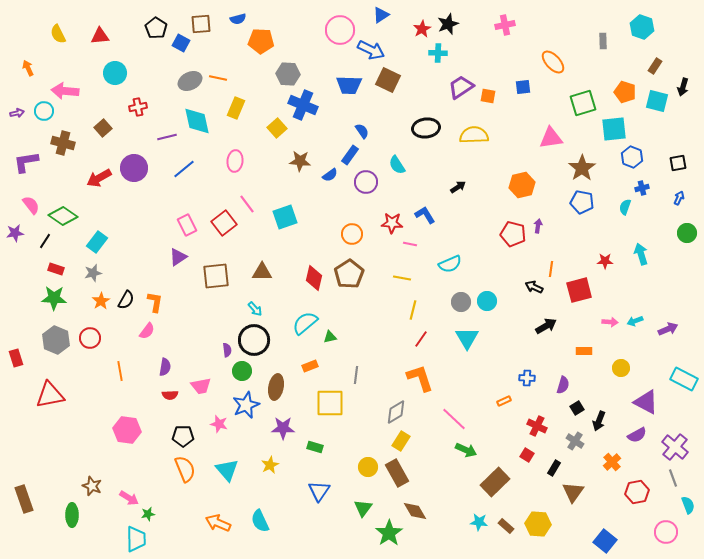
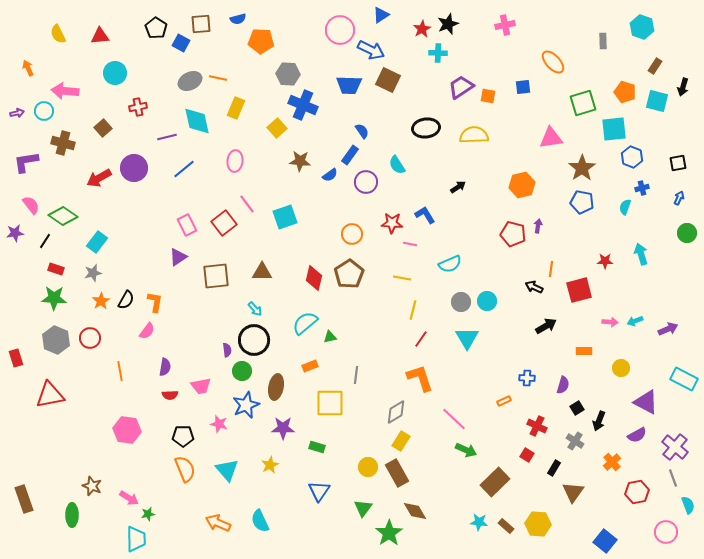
green rectangle at (315, 447): moved 2 px right
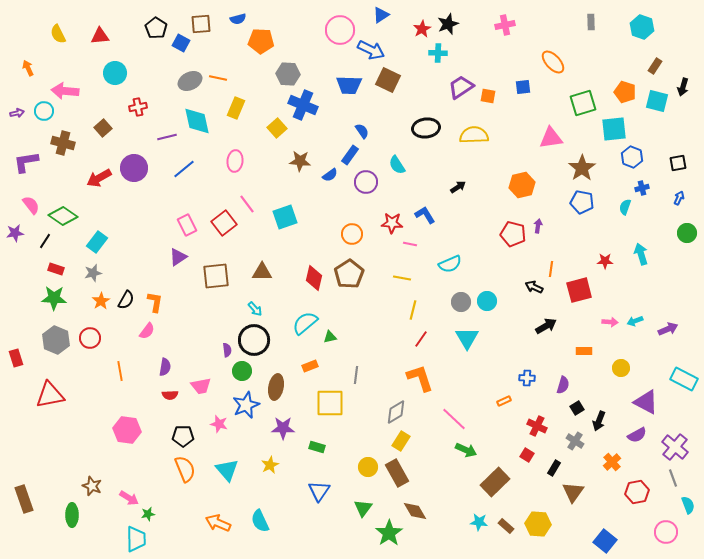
gray rectangle at (603, 41): moved 12 px left, 19 px up
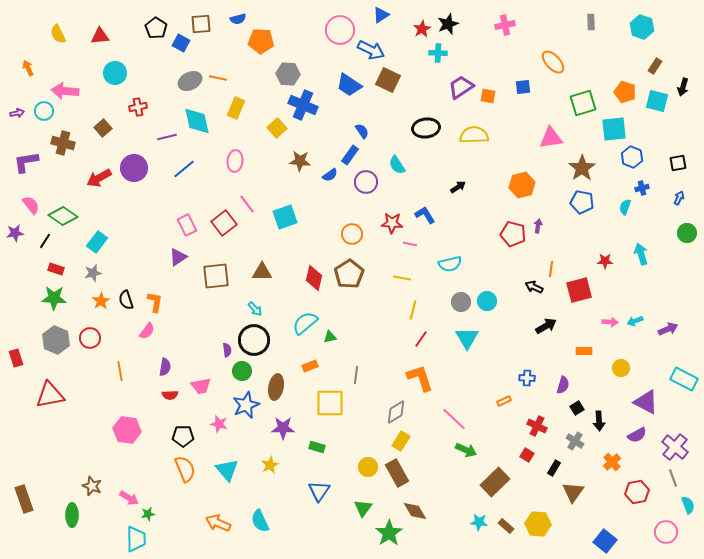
blue trapezoid at (349, 85): rotated 32 degrees clockwise
cyan semicircle at (450, 264): rotated 10 degrees clockwise
black semicircle at (126, 300): rotated 132 degrees clockwise
black arrow at (599, 421): rotated 24 degrees counterclockwise
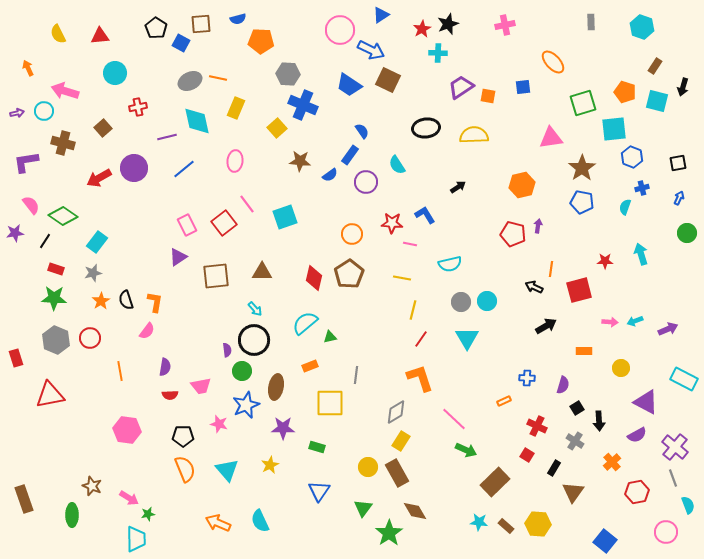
pink arrow at (65, 91): rotated 12 degrees clockwise
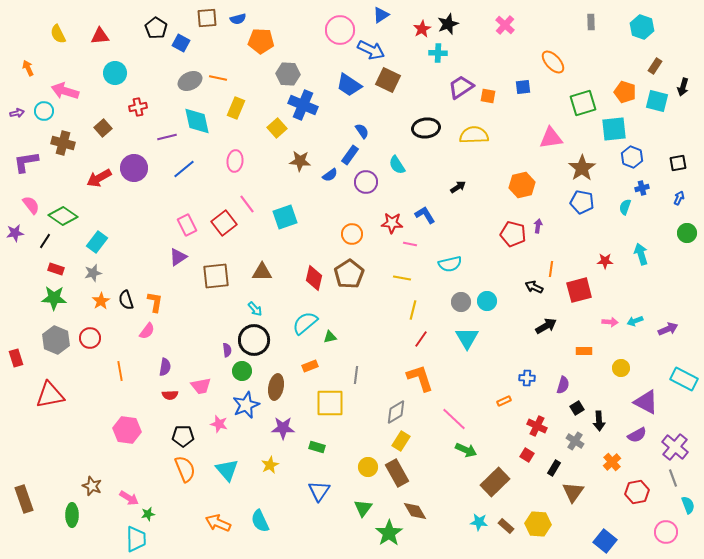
brown square at (201, 24): moved 6 px right, 6 px up
pink cross at (505, 25): rotated 36 degrees counterclockwise
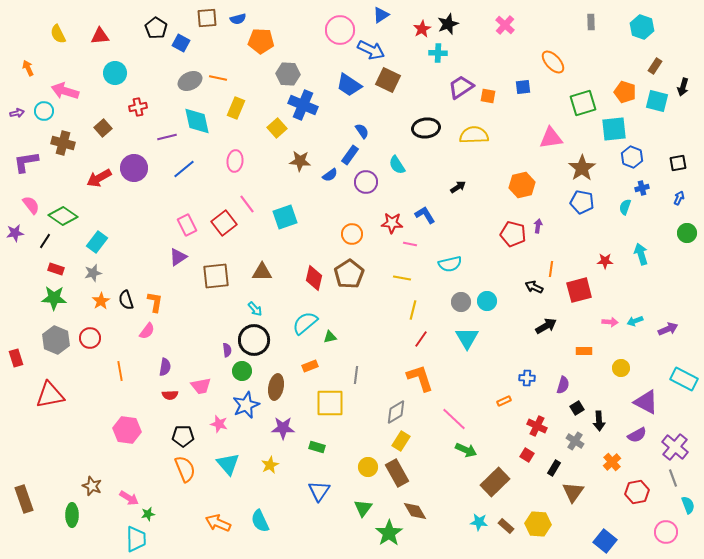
cyan triangle at (227, 470): moved 1 px right, 6 px up
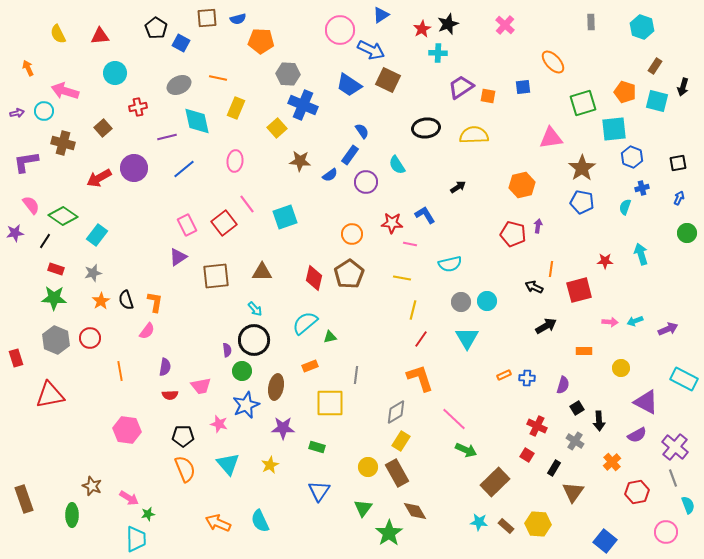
gray ellipse at (190, 81): moved 11 px left, 4 px down
cyan rectangle at (97, 242): moved 7 px up
orange rectangle at (504, 401): moved 26 px up
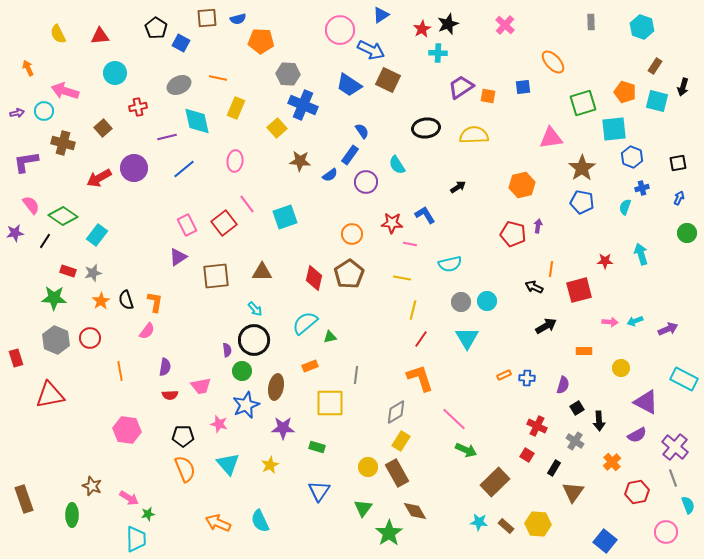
red rectangle at (56, 269): moved 12 px right, 2 px down
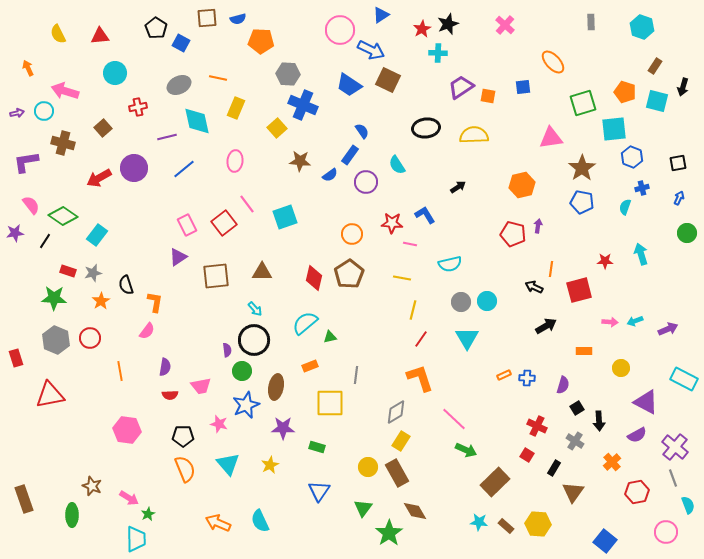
black semicircle at (126, 300): moved 15 px up
green star at (148, 514): rotated 16 degrees counterclockwise
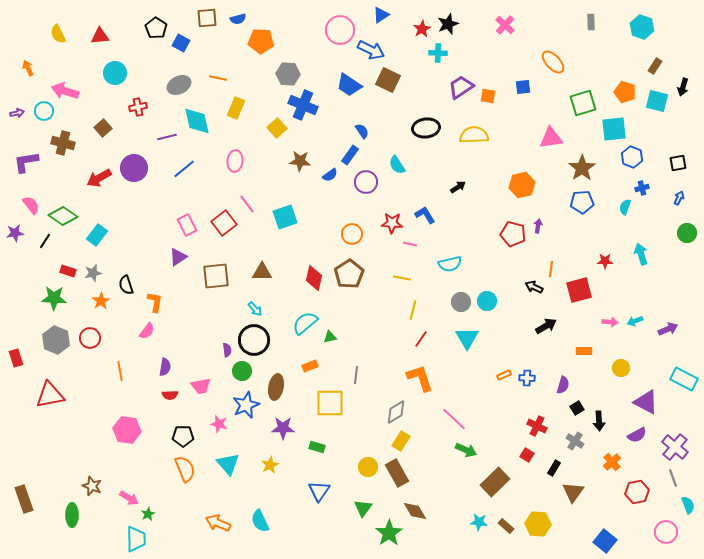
blue pentagon at (582, 202): rotated 15 degrees counterclockwise
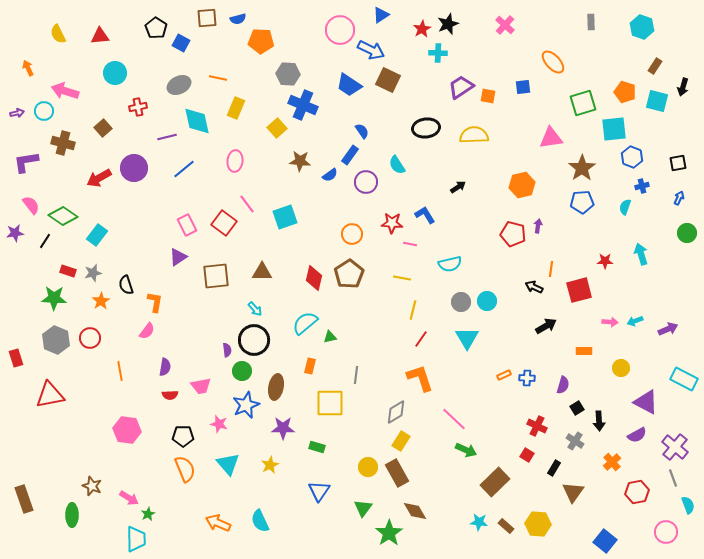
blue cross at (642, 188): moved 2 px up
red square at (224, 223): rotated 15 degrees counterclockwise
orange rectangle at (310, 366): rotated 56 degrees counterclockwise
